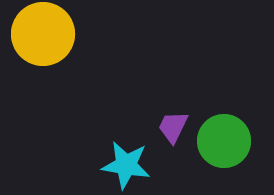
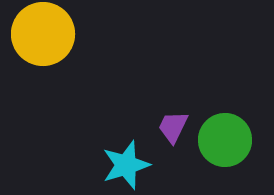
green circle: moved 1 px right, 1 px up
cyan star: rotated 27 degrees counterclockwise
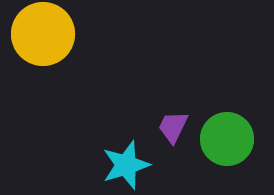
green circle: moved 2 px right, 1 px up
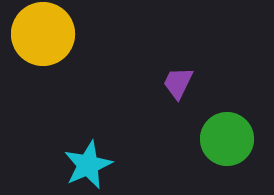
purple trapezoid: moved 5 px right, 44 px up
cyan star: moved 38 px left; rotated 6 degrees counterclockwise
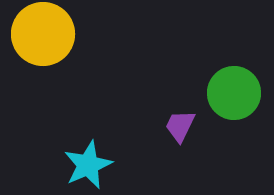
purple trapezoid: moved 2 px right, 43 px down
green circle: moved 7 px right, 46 px up
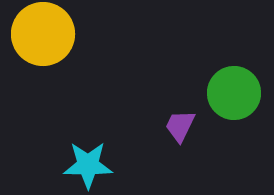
cyan star: rotated 24 degrees clockwise
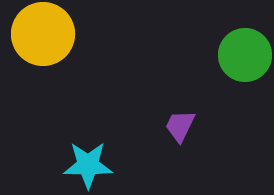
green circle: moved 11 px right, 38 px up
